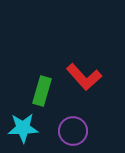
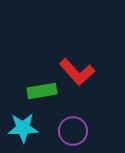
red L-shape: moved 7 px left, 5 px up
green rectangle: rotated 64 degrees clockwise
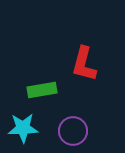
red L-shape: moved 7 px right, 8 px up; rotated 57 degrees clockwise
green rectangle: moved 1 px up
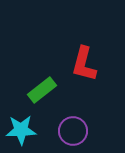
green rectangle: rotated 28 degrees counterclockwise
cyan star: moved 2 px left, 2 px down
